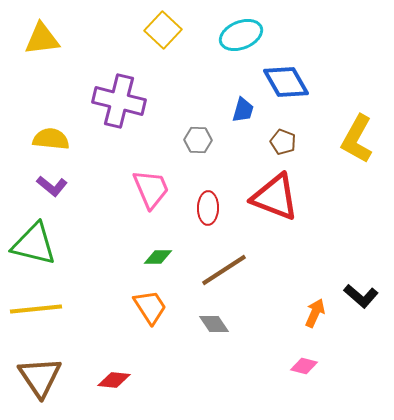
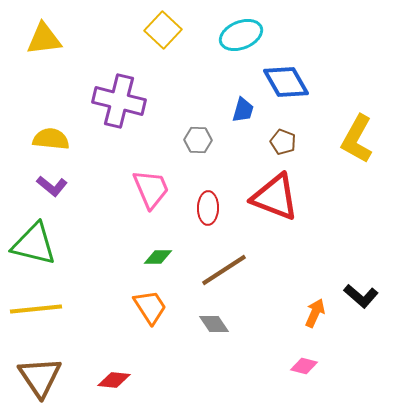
yellow triangle: moved 2 px right
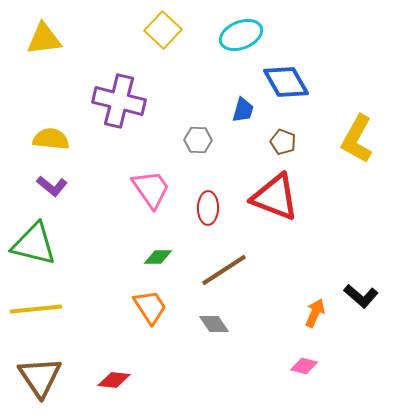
pink trapezoid: rotated 12 degrees counterclockwise
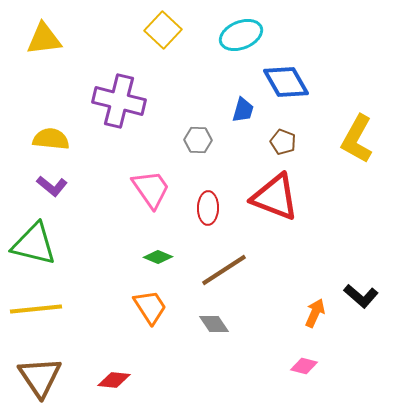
green diamond: rotated 24 degrees clockwise
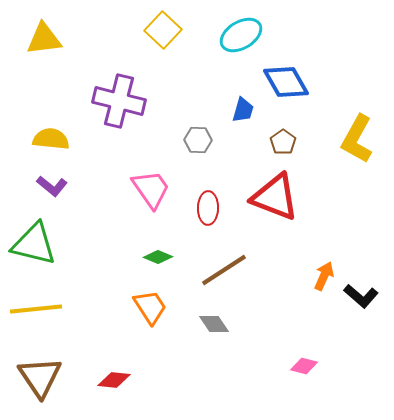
cyan ellipse: rotated 9 degrees counterclockwise
brown pentagon: rotated 15 degrees clockwise
orange arrow: moved 9 px right, 37 px up
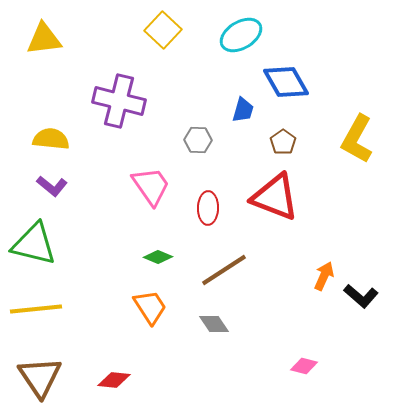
pink trapezoid: moved 3 px up
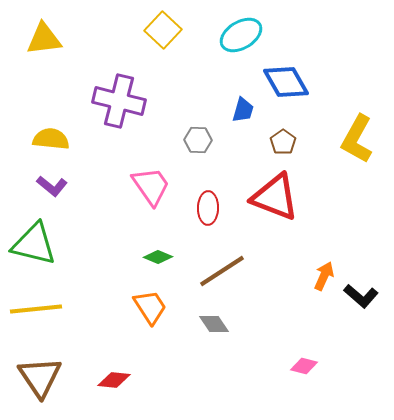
brown line: moved 2 px left, 1 px down
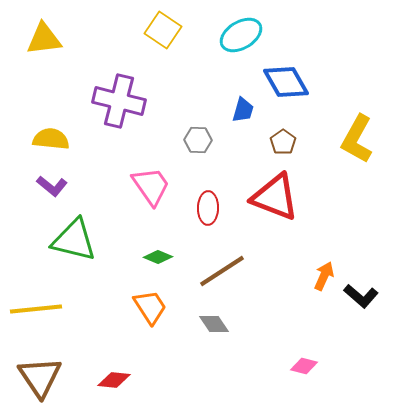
yellow square: rotated 9 degrees counterclockwise
green triangle: moved 40 px right, 4 px up
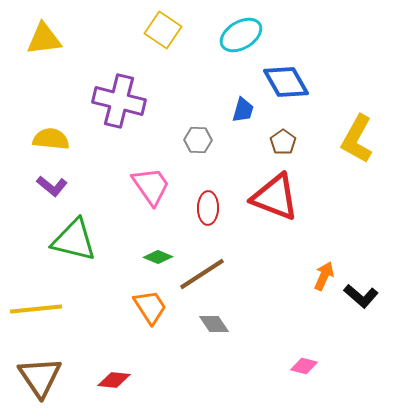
brown line: moved 20 px left, 3 px down
